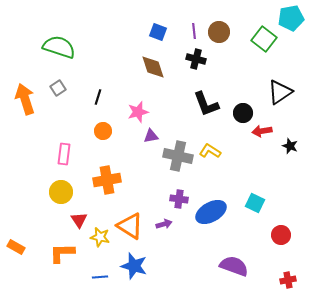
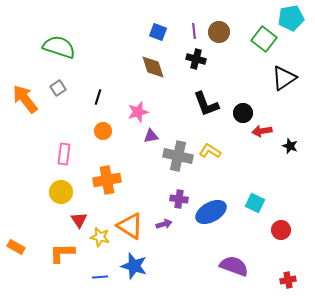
black triangle: moved 4 px right, 14 px up
orange arrow: rotated 20 degrees counterclockwise
red circle: moved 5 px up
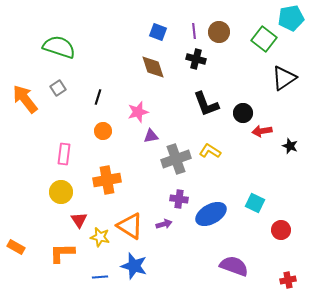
gray cross: moved 2 px left, 3 px down; rotated 32 degrees counterclockwise
blue ellipse: moved 2 px down
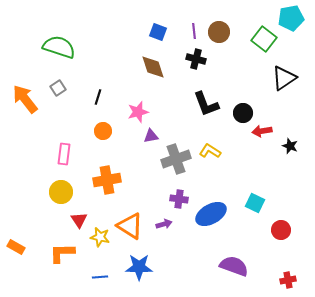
blue star: moved 5 px right, 1 px down; rotated 16 degrees counterclockwise
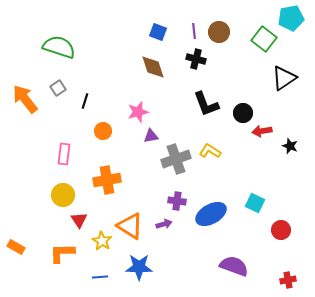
black line: moved 13 px left, 4 px down
yellow circle: moved 2 px right, 3 px down
purple cross: moved 2 px left, 2 px down
yellow star: moved 2 px right, 4 px down; rotated 18 degrees clockwise
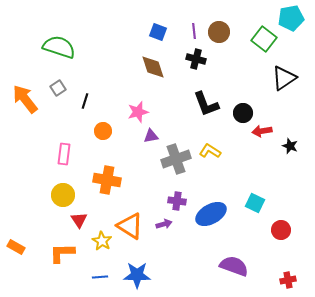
orange cross: rotated 20 degrees clockwise
blue star: moved 2 px left, 8 px down
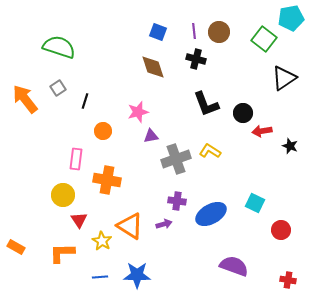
pink rectangle: moved 12 px right, 5 px down
red cross: rotated 21 degrees clockwise
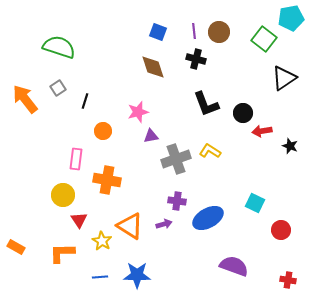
blue ellipse: moved 3 px left, 4 px down
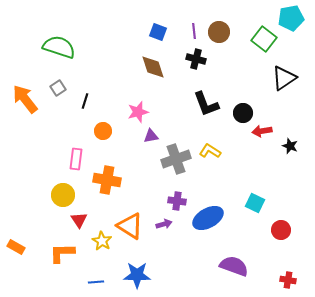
blue line: moved 4 px left, 5 px down
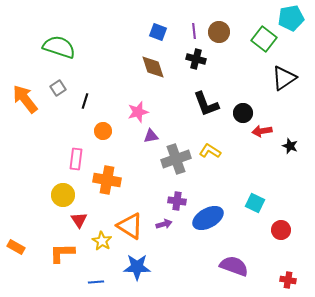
blue star: moved 8 px up
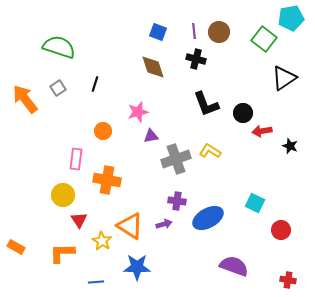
black line: moved 10 px right, 17 px up
